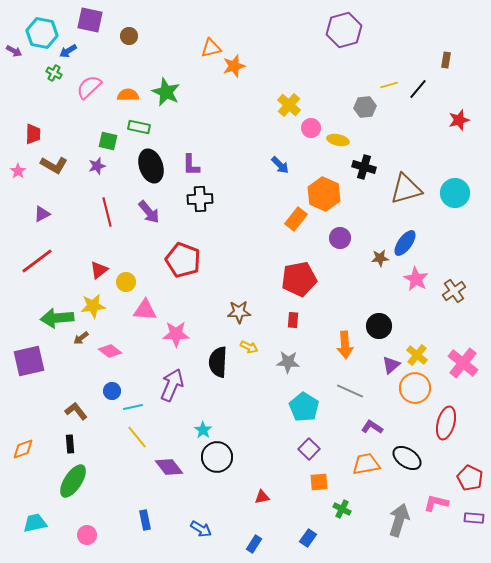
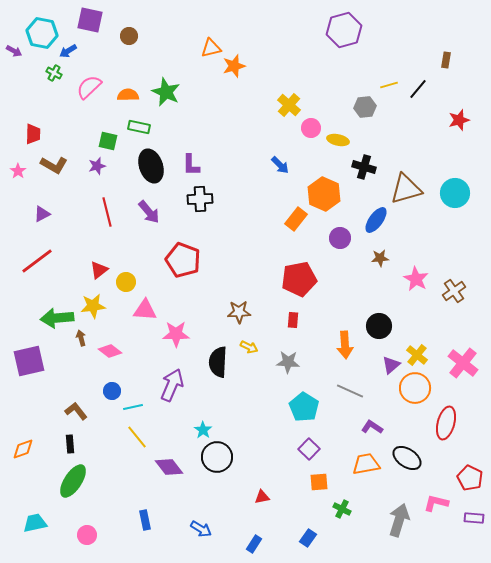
blue ellipse at (405, 243): moved 29 px left, 23 px up
brown arrow at (81, 338): rotated 112 degrees clockwise
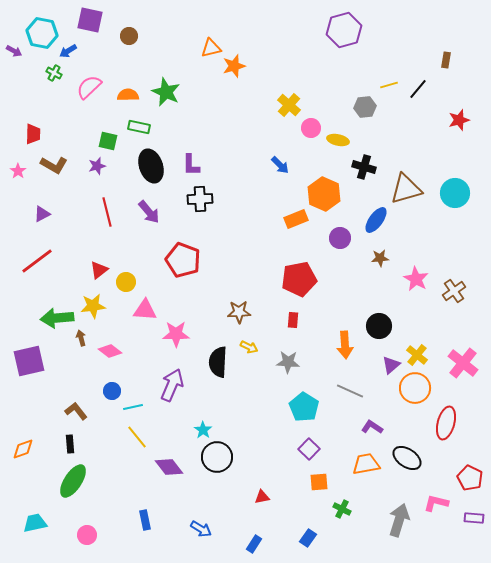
orange rectangle at (296, 219): rotated 30 degrees clockwise
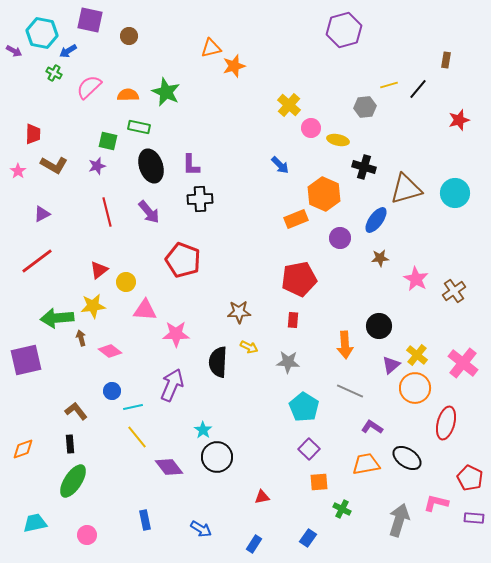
purple square at (29, 361): moved 3 px left, 1 px up
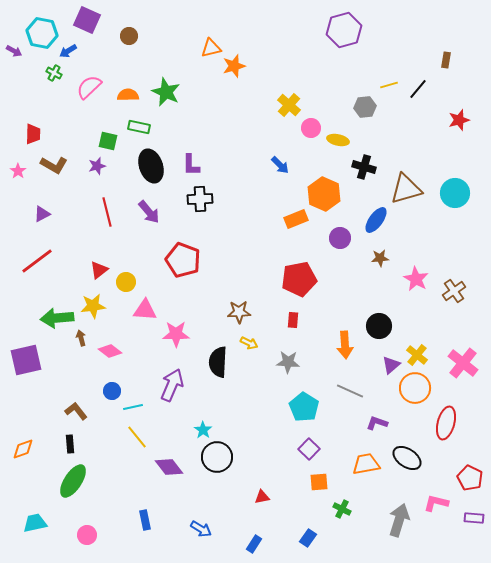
purple square at (90, 20): moved 3 px left; rotated 12 degrees clockwise
yellow arrow at (249, 347): moved 4 px up
purple L-shape at (372, 427): moved 5 px right, 4 px up; rotated 15 degrees counterclockwise
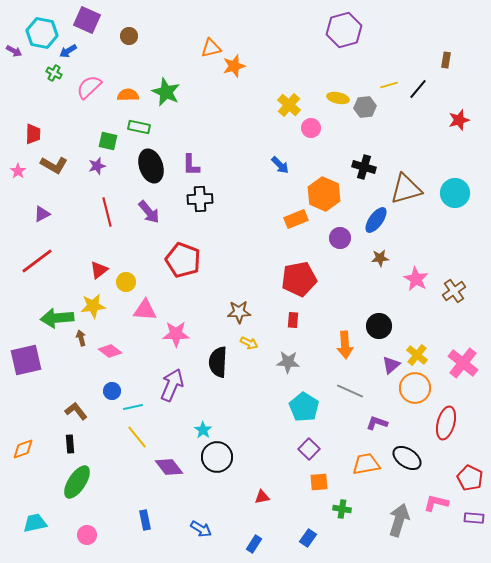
yellow ellipse at (338, 140): moved 42 px up
green ellipse at (73, 481): moved 4 px right, 1 px down
green cross at (342, 509): rotated 18 degrees counterclockwise
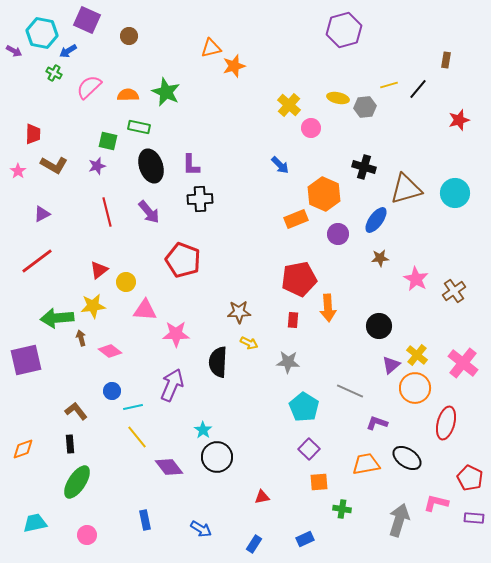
purple circle at (340, 238): moved 2 px left, 4 px up
orange arrow at (345, 345): moved 17 px left, 37 px up
blue rectangle at (308, 538): moved 3 px left, 1 px down; rotated 30 degrees clockwise
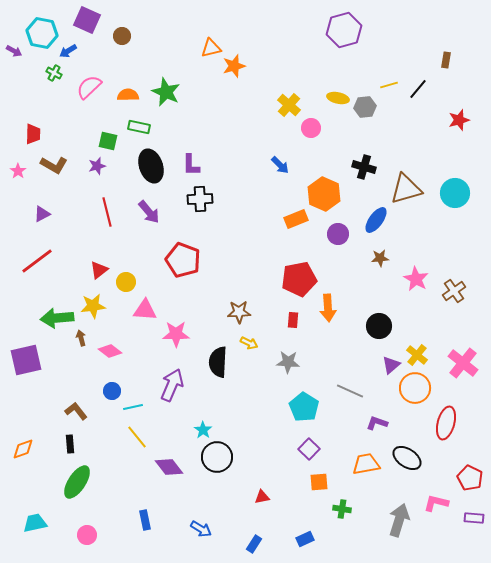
brown circle at (129, 36): moved 7 px left
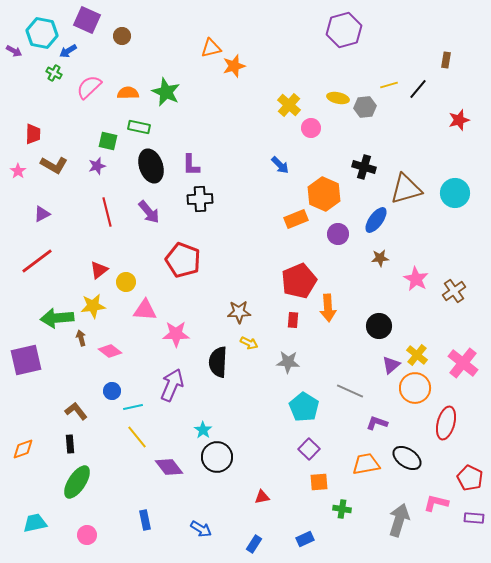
orange semicircle at (128, 95): moved 2 px up
red pentagon at (299, 279): moved 2 px down; rotated 12 degrees counterclockwise
